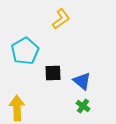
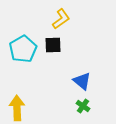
cyan pentagon: moved 2 px left, 2 px up
black square: moved 28 px up
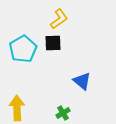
yellow L-shape: moved 2 px left
black square: moved 2 px up
green cross: moved 20 px left, 7 px down; rotated 24 degrees clockwise
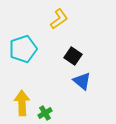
black square: moved 20 px right, 13 px down; rotated 36 degrees clockwise
cyan pentagon: rotated 12 degrees clockwise
yellow arrow: moved 5 px right, 5 px up
green cross: moved 18 px left
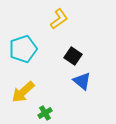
yellow arrow: moved 1 px right, 11 px up; rotated 130 degrees counterclockwise
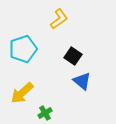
yellow arrow: moved 1 px left, 1 px down
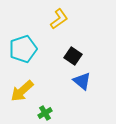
yellow arrow: moved 2 px up
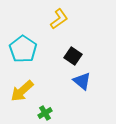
cyan pentagon: rotated 20 degrees counterclockwise
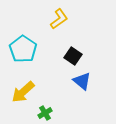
yellow arrow: moved 1 px right, 1 px down
